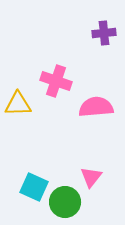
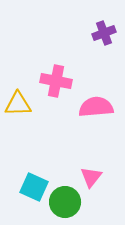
purple cross: rotated 15 degrees counterclockwise
pink cross: rotated 8 degrees counterclockwise
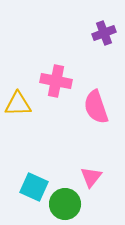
pink semicircle: rotated 104 degrees counterclockwise
green circle: moved 2 px down
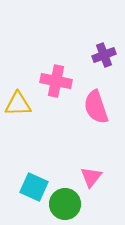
purple cross: moved 22 px down
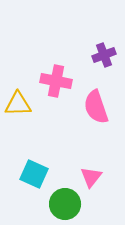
cyan square: moved 13 px up
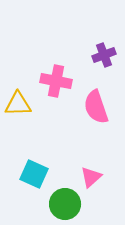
pink triangle: rotated 10 degrees clockwise
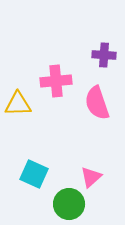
purple cross: rotated 25 degrees clockwise
pink cross: rotated 16 degrees counterclockwise
pink semicircle: moved 1 px right, 4 px up
green circle: moved 4 px right
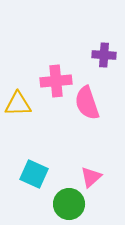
pink semicircle: moved 10 px left
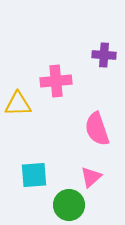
pink semicircle: moved 10 px right, 26 px down
cyan square: moved 1 px down; rotated 28 degrees counterclockwise
green circle: moved 1 px down
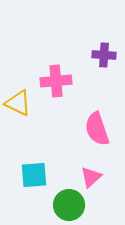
yellow triangle: moved 1 px up; rotated 28 degrees clockwise
